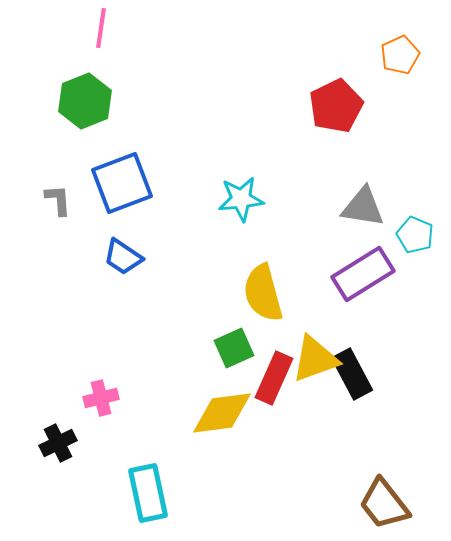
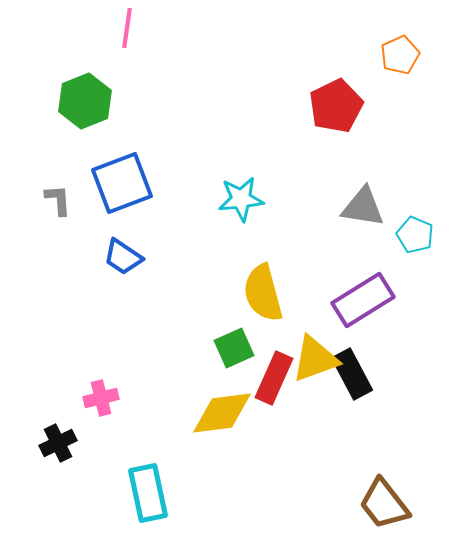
pink line: moved 26 px right
purple rectangle: moved 26 px down
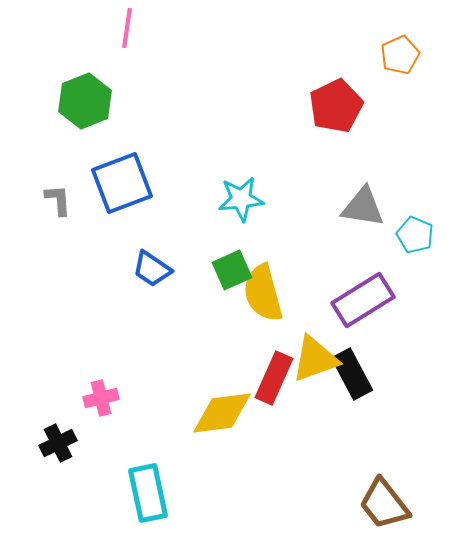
blue trapezoid: moved 29 px right, 12 px down
green square: moved 2 px left, 78 px up
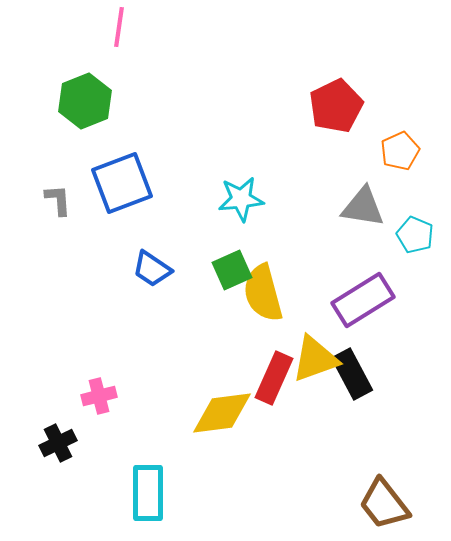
pink line: moved 8 px left, 1 px up
orange pentagon: moved 96 px down
pink cross: moved 2 px left, 2 px up
cyan rectangle: rotated 12 degrees clockwise
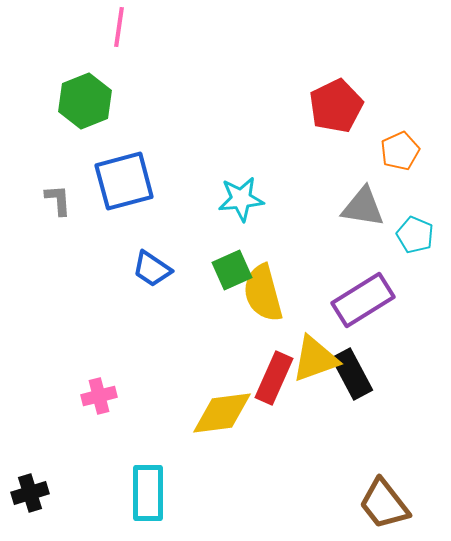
blue square: moved 2 px right, 2 px up; rotated 6 degrees clockwise
black cross: moved 28 px left, 50 px down; rotated 9 degrees clockwise
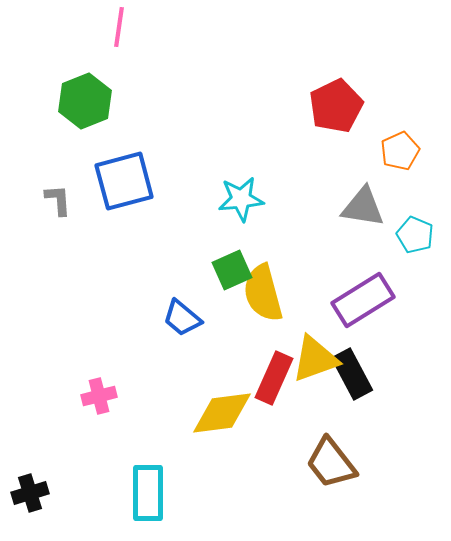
blue trapezoid: moved 30 px right, 49 px down; rotated 6 degrees clockwise
brown trapezoid: moved 53 px left, 41 px up
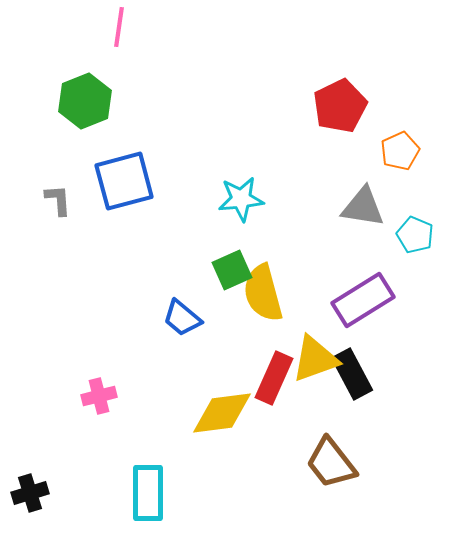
red pentagon: moved 4 px right
